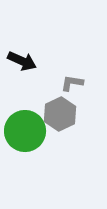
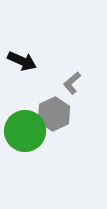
gray L-shape: rotated 50 degrees counterclockwise
gray hexagon: moved 6 px left
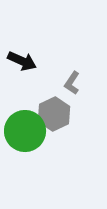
gray L-shape: rotated 15 degrees counterclockwise
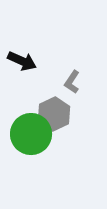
gray L-shape: moved 1 px up
green circle: moved 6 px right, 3 px down
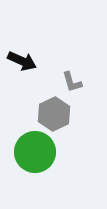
gray L-shape: rotated 50 degrees counterclockwise
green circle: moved 4 px right, 18 px down
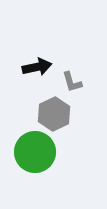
black arrow: moved 15 px right, 6 px down; rotated 36 degrees counterclockwise
